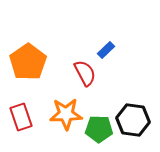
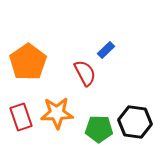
orange star: moved 9 px left, 1 px up
black hexagon: moved 2 px right, 2 px down
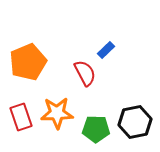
orange pentagon: rotated 12 degrees clockwise
black hexagon: rotated 20 degrees counterclockwise
green pentagon: moved 3 px left
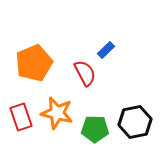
orange pentagon: moved 6 px right, 1 px down
orange star: rotated 16 degrees clockwise
green pentagon: moved 1 px left
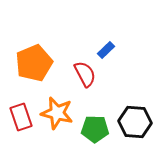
red semicircle: moved 1 px down
black hexagon: rotated 16 degrees clockwise
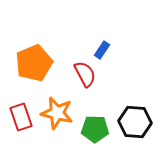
blue rectangle: moved 4 px left; rotated 12 degrees counterclockwise
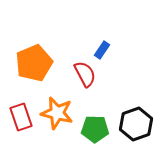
black hexagon: moved 1 px right, 2 px down; rotated 24 degrees counterclockwise
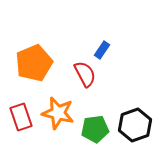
orange star: moved 1 px right
black hexagon: moved 1 px left, 1 px down
green pentagon: rotated 8 degrees counterclockwise
